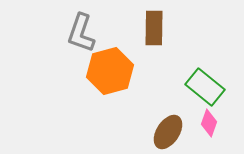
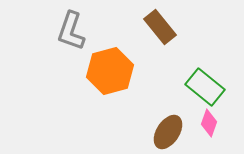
brown rectangle: moved 6 px right, 1 px up; rotated 40 degrees counterclockwise
gray L-shape: moved 10 px left, 2 px up
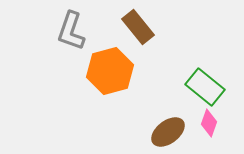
brown rectangle: moved 22 px left
brown ellipse: rotated 20 degrees clockwise
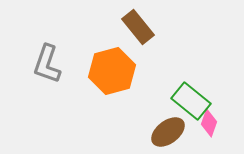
gray L-shape: moved 24 px left, 33 px down
orange hexagon: moved 2 px right
green rectangle: moved 14 px left, 14 px down
